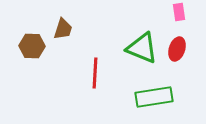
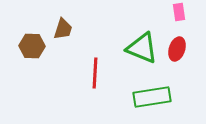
green rectangle: moved 2 px left
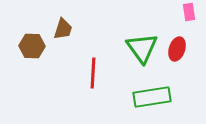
pink rectangle: moved 10 px right
green triangle: rotated 32 degrees clockwise
red line: moved 2 px left
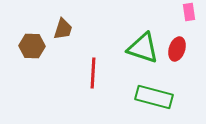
green triangle: moved 1 px right; rotated 36 degrees counterclockwise
green rectangle: moved 2 px right; rotated 24 degrees clockwise
